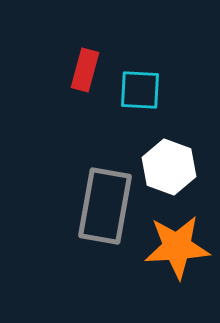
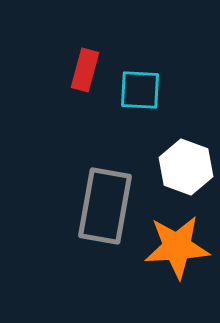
white hexagon: moved 17 px right
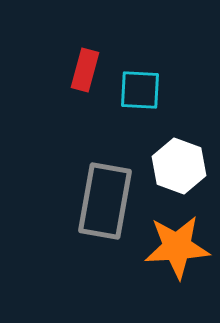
white hexagon: moved 7 px left, 1 px up
gray rectangle: moved 5 px up
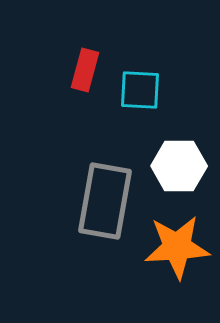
white hexagon: rotated 20 degrees counterclockwise
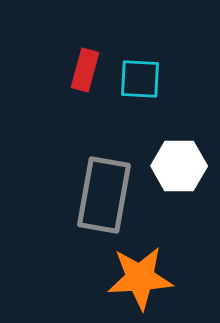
cyan square: moved 11 px up
gray rectangle: moved 1 px left, 6 px up
orange star: moved 37 px left, 31 px down
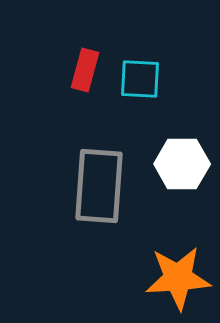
white hexagon: moved 3 px right, 2 px up
gray rectangle: moved 5 px left, 9 px up; rotated 6 degrees counterclockwise
orange star: moved 38 px right
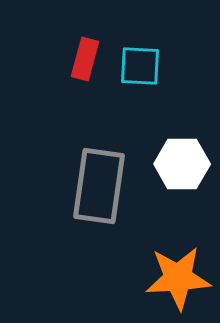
red rectangle: moved 11 px up
cyan square: moved 13 px up
gray rectangle: rotated 4 degrees clockwise
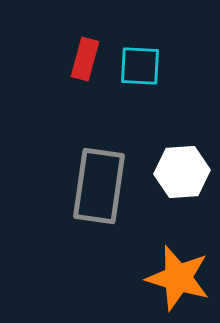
white hexagon: moved 8 px down; rotated 4 degrees counterclockwise
orange star: rotated 20 degrees clockwise
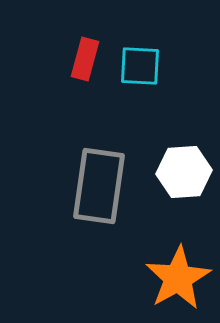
white hexagon: moved 2 px right
orange star: rotated 26 degrees clockwise
